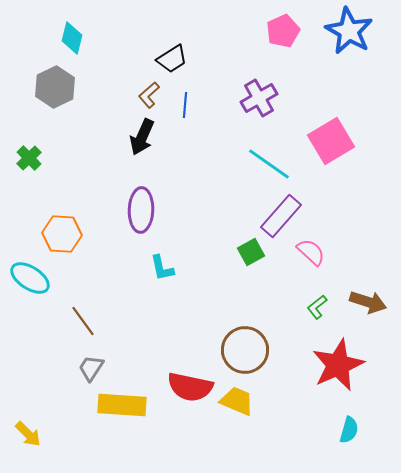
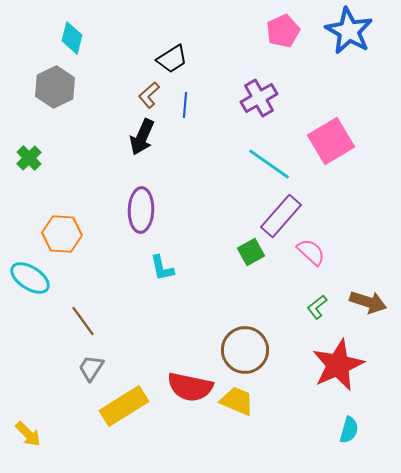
yellow rectangle: moved 2 px right, 1 px down; rotated 36 degrees counterclockwise
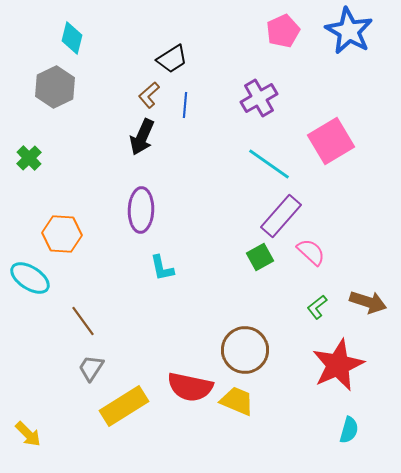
green square: moved 9 px right, 5 px down
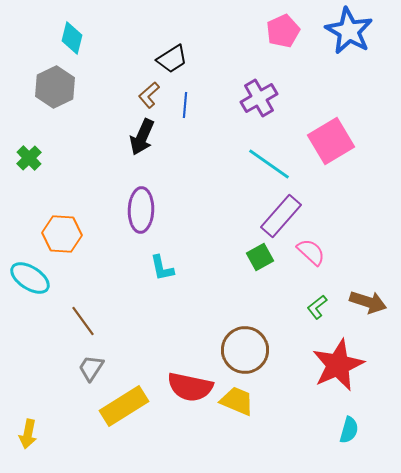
yellow arrow: rotated 56 degrees clockwise
